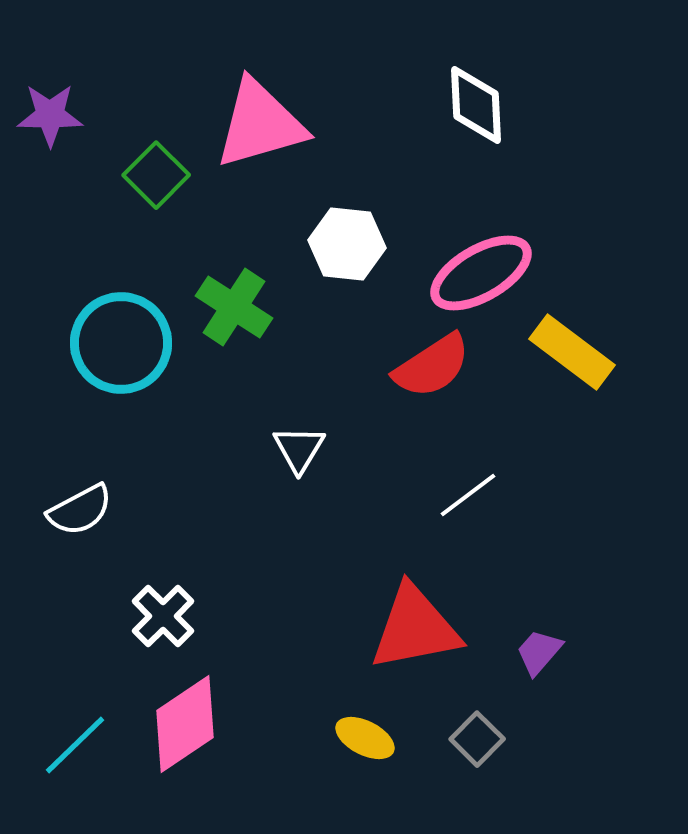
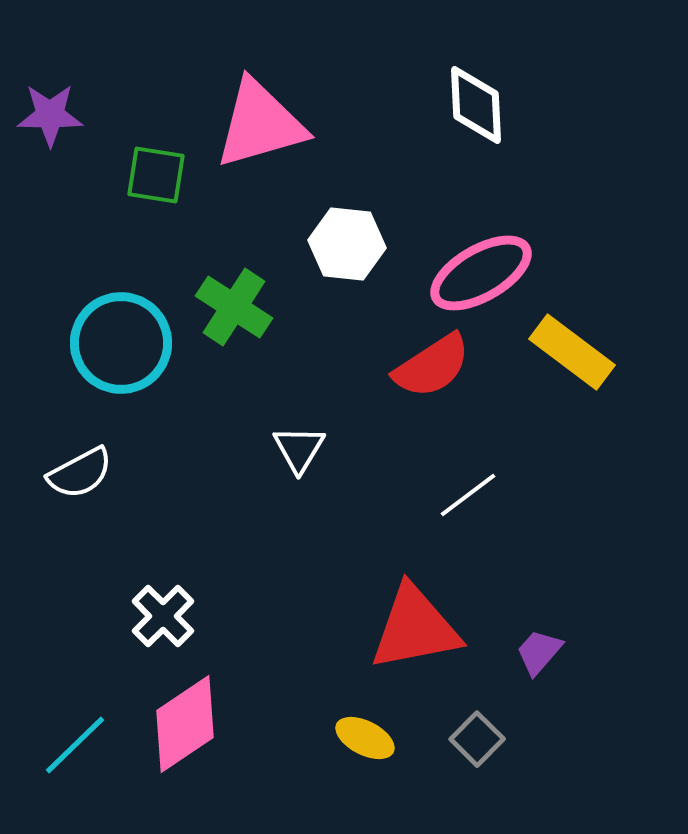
green square: rotated 36 degrees counterclockwise
white semicircle: moved 37 px up
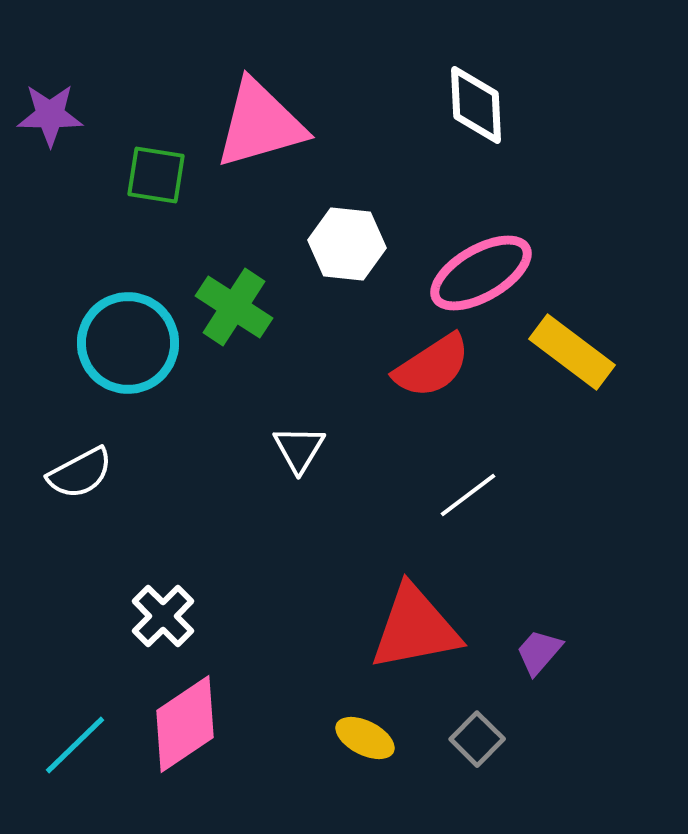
cyan circle: moved 7 px right
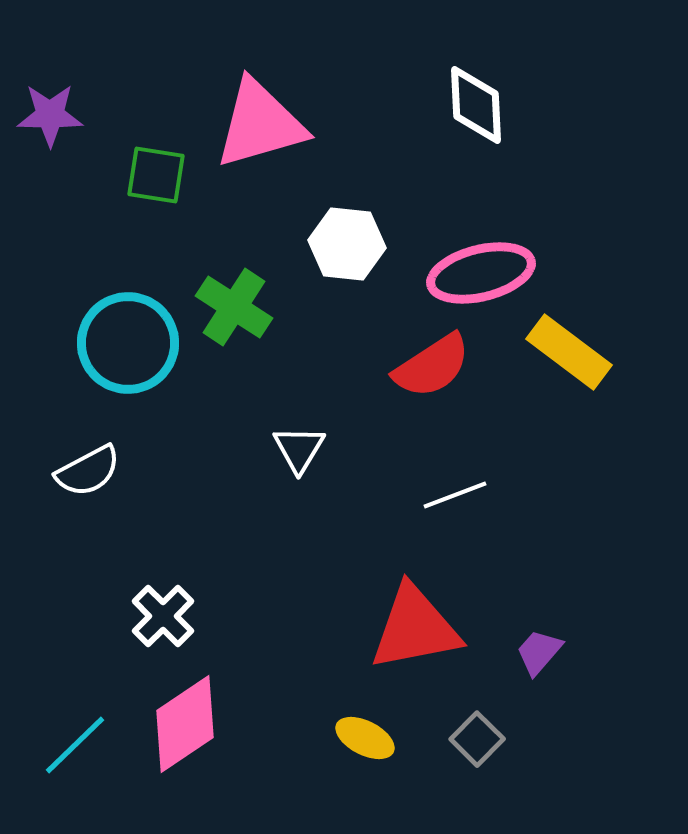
pink ellipse: rotated 16 degrees clockwise
yellow rectangle: moved 3 px left
white semicircle: moved 8 px right, 2 px up
white line: moved 13 px left; rotated 16 degrees clockwise
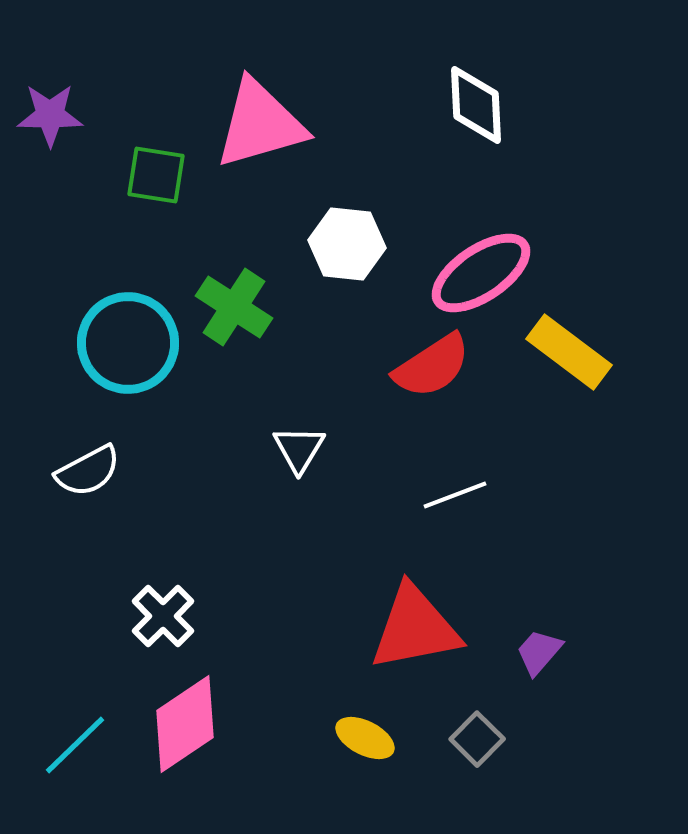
pink ellipse: rotated 20 degrees counterclockwise
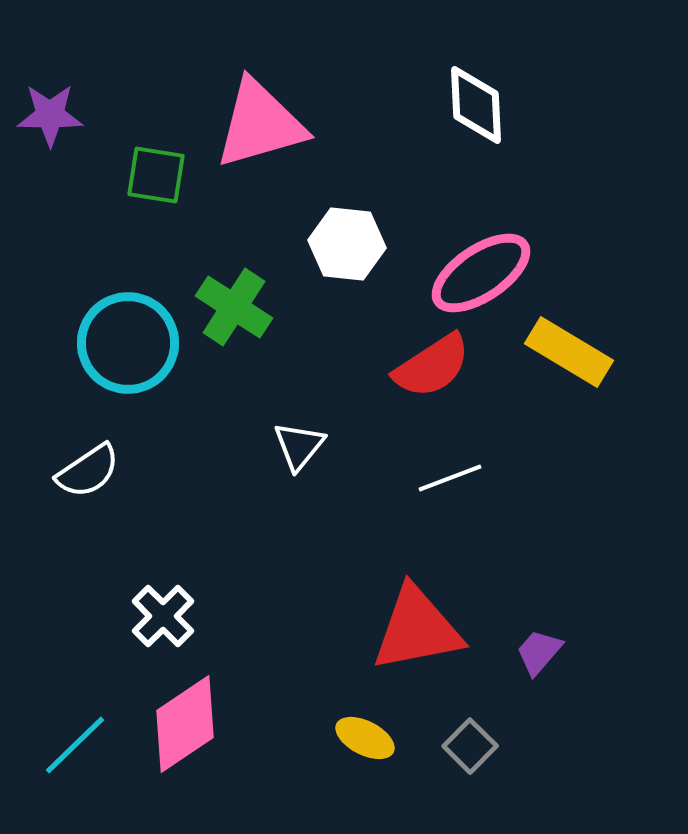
yellow rectangle: rotated 6 degrees counterclockwise
white triangle: moved 3 px up; rotated 8 degrees clockwise
white semicircle: rotated 6 degrees counterclockwise
white line: moved 5 px left, 17 px up
red triangle: moved 2 px right, 1 px down
gray square: moved 7 px left, 7 px down
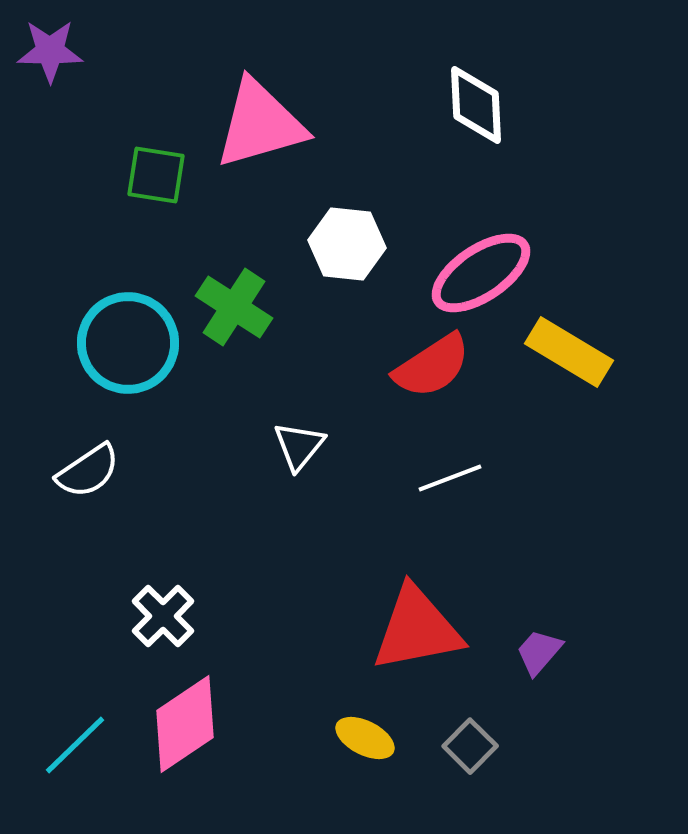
purple star: moved 64 px up
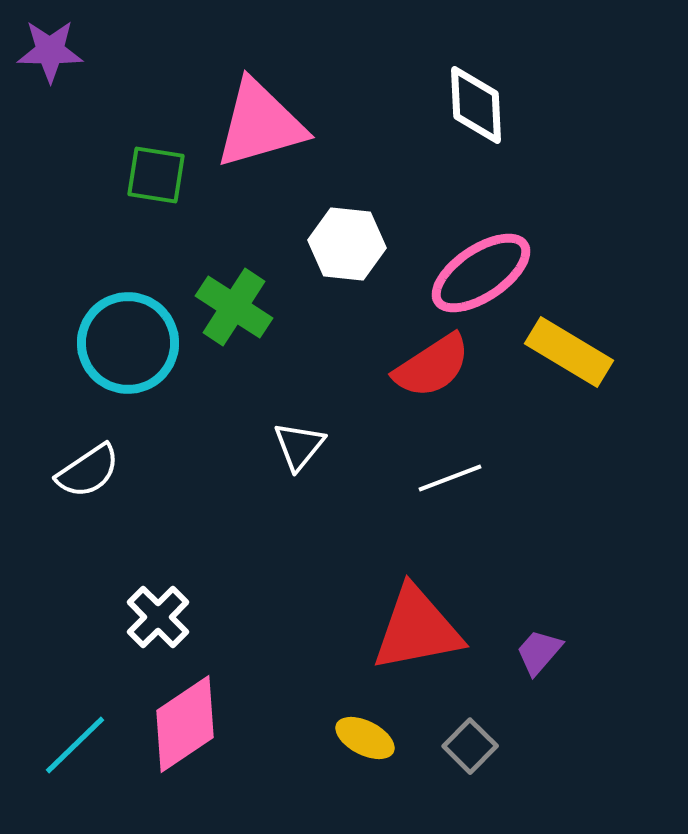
white cross: moved 5 px left, 1 px down
